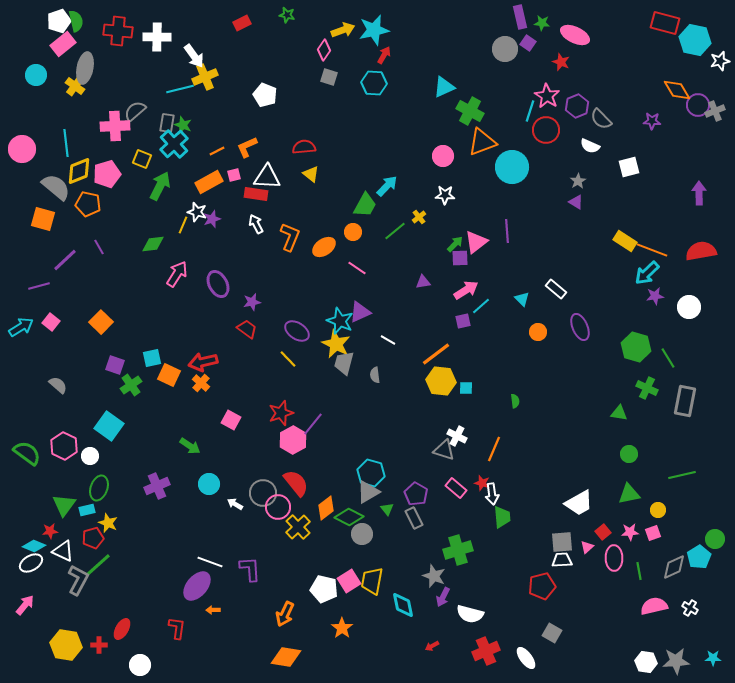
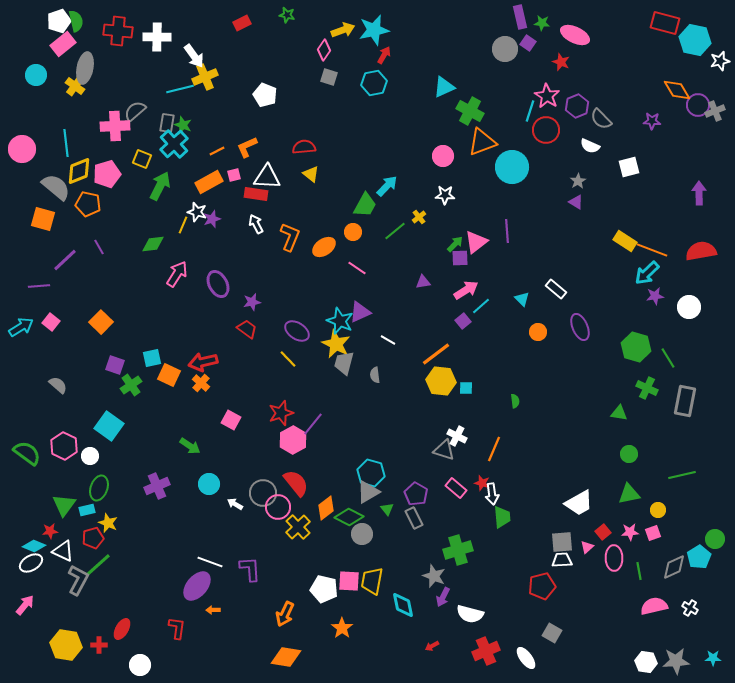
cyan hexagon at (374, 83): rotated 15 degrees counterclockwise
purple line at (39, 286): rotated 10 degrees clockwise
purple square at (463, 321): rotated 28 degrees counterclockwise
pink square at (349, 581): rotated 35 degrees clockwise
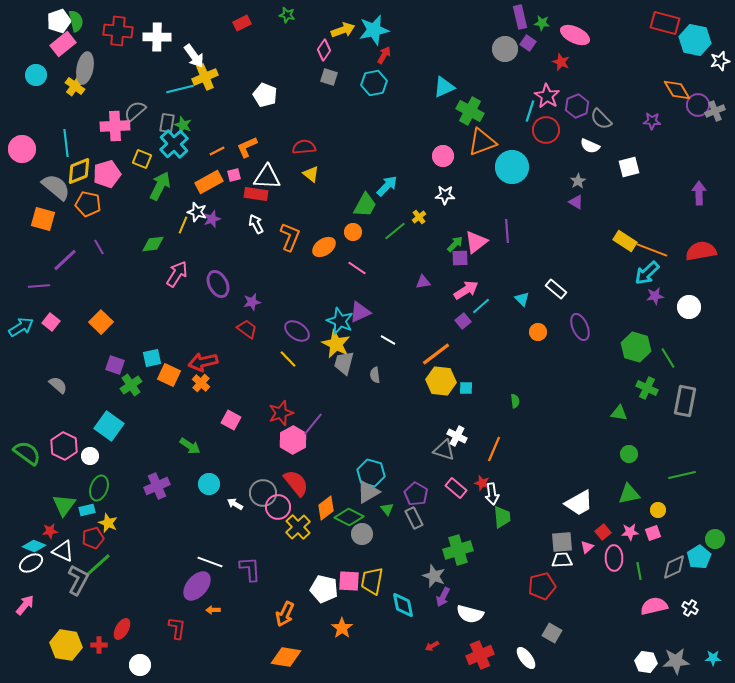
red cross at (486, 651): moved 6 px left, 4 px down
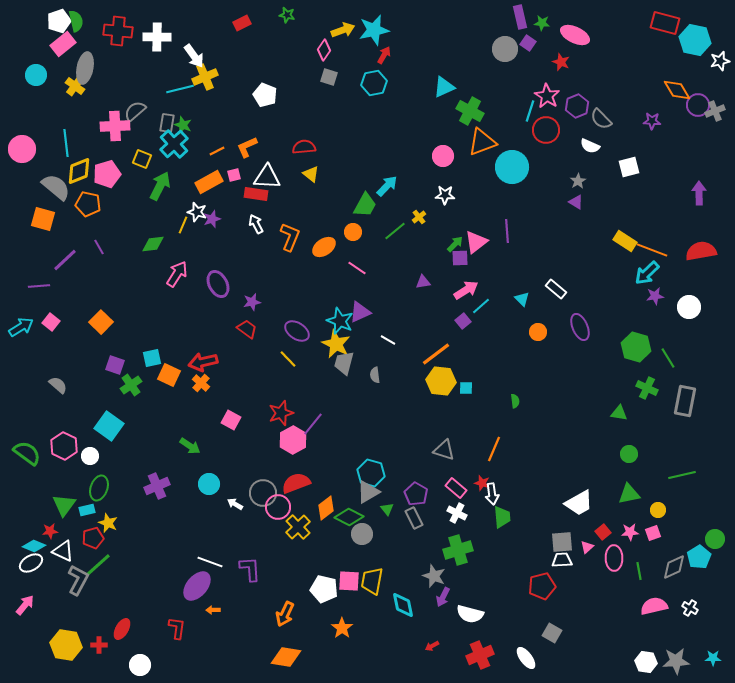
white cross at (457, 436): moved 77 px down
red semicircle at (296, 483): rotated 72 degrees counterclockwise
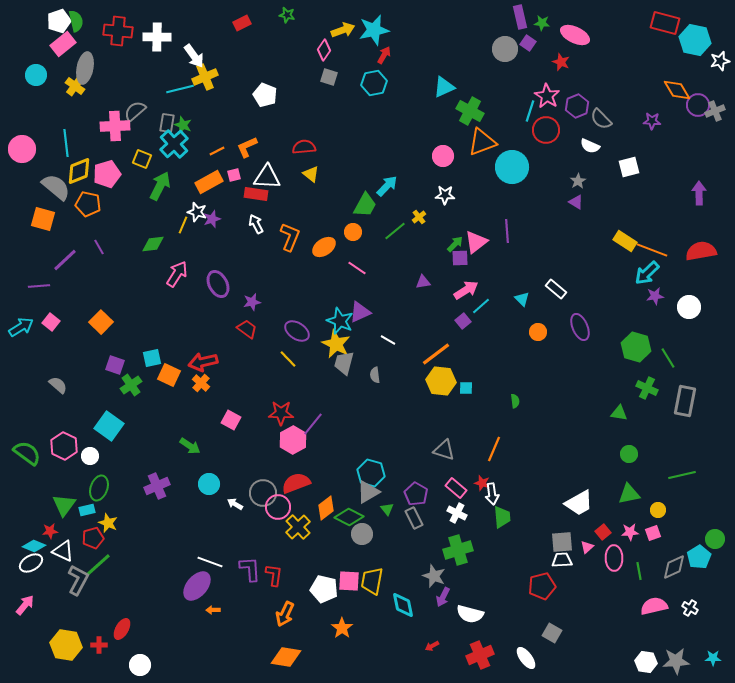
red star at (281, 413): rotated 20 degrees clockwise
red L-shape at (177, 628): moved 97 px right, 53 px up
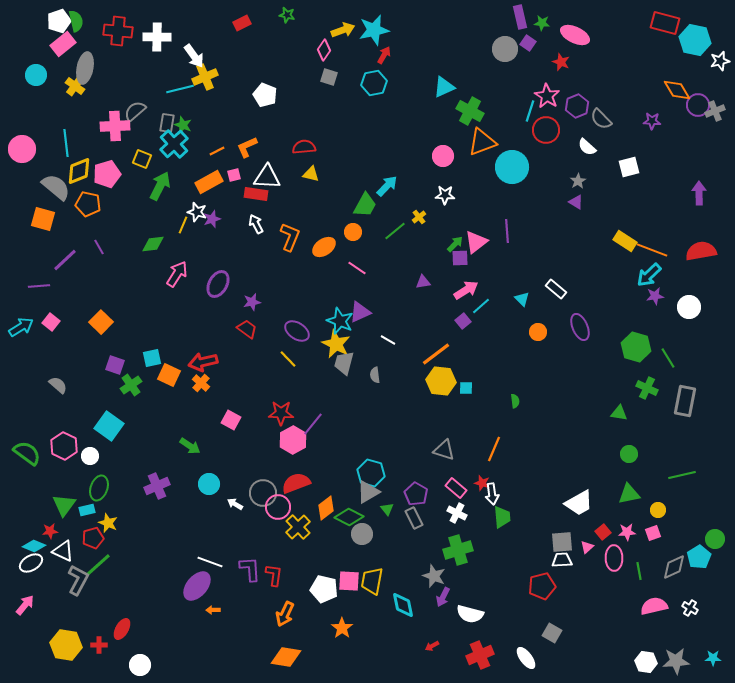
white semicircle at (590, 146): moved 3 px left, 1 px down; rotated 18 degrees clockwise
yellow triangle at (311, 174): rotated 24 degrees counterclockwise
cyan arrow at (647, 273): moved 2 px right, 2 px down
purple ellipse at (218, 284): rotated 56 degrees clockwise
pink star at (630, 532): moved 3 px left
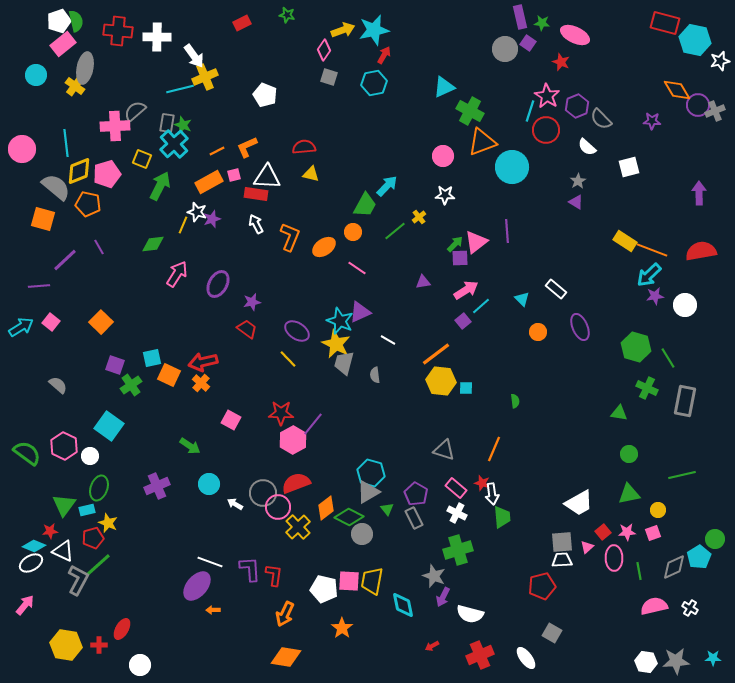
white circle at (689, 307): moved 4 px left, 2 px up
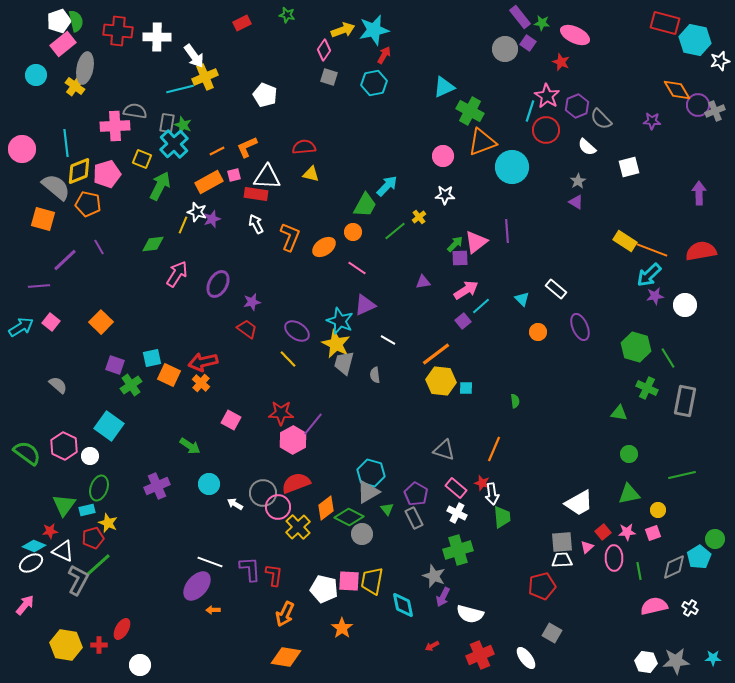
purple rectangle at (520, 17): rotated 25 degrees counterclockwise
gray semicircle at (135, 111): rotated 50 degrees clockwise
purple triangle at (360, 312): moved 5 px right, 7 px up
